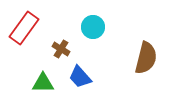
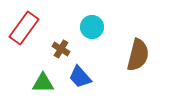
cyan circle: moved 1 px left
brown semicircle: moved 8 px left, 3 px up
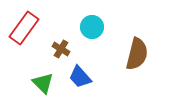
brown semicircle: moved 1 px left, 1 px up
green triangle: rotated 45 degrees clockwise
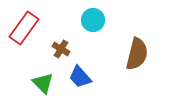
cyan circle: moved 1 px right, 7 px up
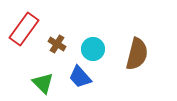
cyan circle: moved 29 px down
red rectangle: moved 1 px down
brown cross: moved 4 px left, 5 px up
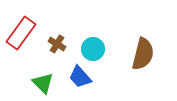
red rectangle: moved 3 px left, 4 px down
brown semicircle: moved 6 px right
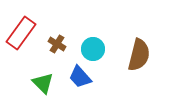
brown semicircle: moved 4 px left, 1 px down
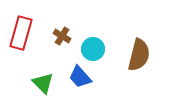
red rectangle: rotated 20 degrees counterclockwise
brown cross: moved 5 px right, 8 px up
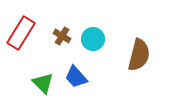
red rectangle: rotated 16 degrees clockwise
cyan circle: moved 10 px up
blue trapezoid: moved 4 px left
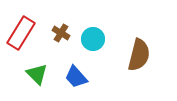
brown cross: moved 1 px left, 3 px up
green triangle: moved 6 px left, 9 px up
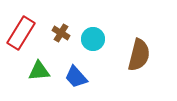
green triangle: moved 2 px right, 3 px up; rotated 50 degrees counterclockwise
